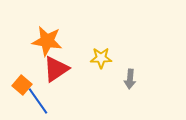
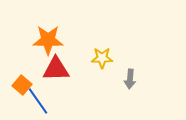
orange star: moved 1 px right, 1 px up; rotated 8 degrees counterclockwise
yellow star: moved 1 px right
red triangle: rotated 32 degrees clockwise
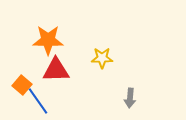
red triangle: moved 1 px down
gray arrow: moved 19 px down
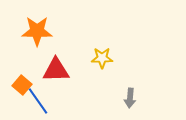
orange star: moved 11 px left, 9 px up
